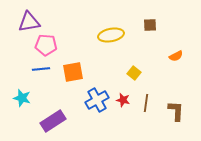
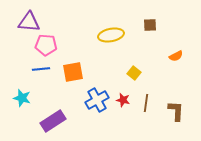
purple triangle: rotated 15 degrees clockwise
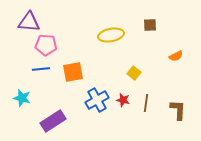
brown L-shape: moved 2 px right, 1 px up
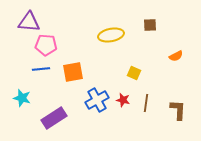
yellow square: rotated 16 degrees counterclockwise
purple rectangle: moved 1 px right, 3 px up
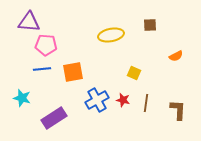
blue line: moved 1 px right
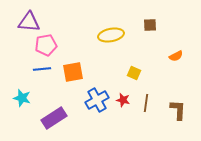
pink pentagon: rotated 15 degrees counterclockwise
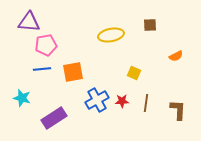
red star: moved 1 px left, 1 px down; rotated 16 degrees counterclockwise
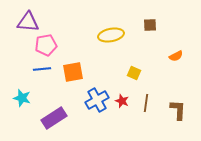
purple triangle: moved 1 px left
red star: rotated 24 degrees clockwise
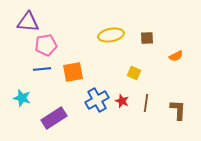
brown square: moved 3 px left, 13 px down
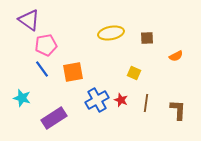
purple triangle: moved 1 px right, 2 px up; rotated 30 degrees clockwise
yellow ellipse: moved 2 px up
blue line: rotated 60 degrees clockwise
red star: moved 1 px left, 1 px up
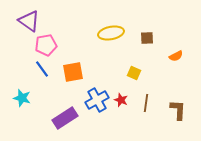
purple triangle: moved 1 px down
purple rectangle: moved 11 px right
